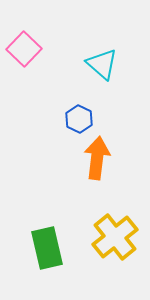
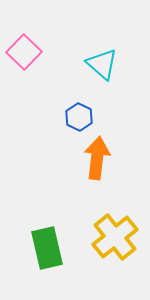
pink square: moved 3 px down
blue hexagon: moved 2 px up
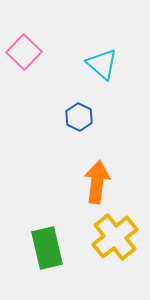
orange arrow: moved 24 px down
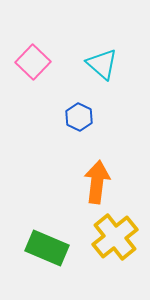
pink square: moved 9 px right, 10 px down
green rectangle: rotated 54 degrees counterclockwise
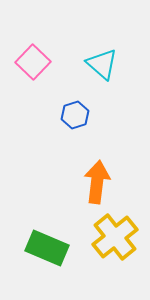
blue hexagon: moved 4 px left, 2 px up; rotated 16 degrees clockwise
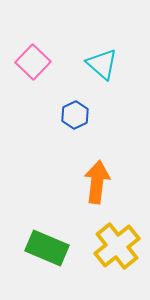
blue hexagon: rotated 8 degrees counterclockwise
yellow cross: moved 2 px right, 9 px down
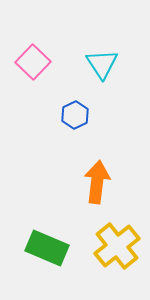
cyan triangle: rotated 16 degrees clockwise
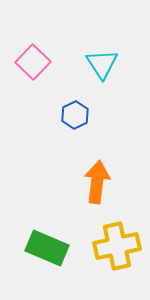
yellow cross: rotated 27 degrees clockwise
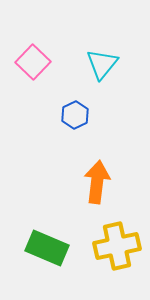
cyan triangle: rotated 12 degrees clockwise
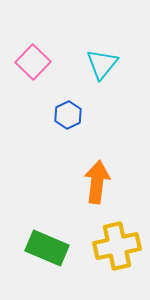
blue hexagon: moved 7 px left
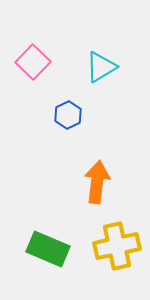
cyan triangle: moved 1 px left, 3 px down; rotated 20 degrees clockwise
green rectangle: moved 1 px right, 1 px down
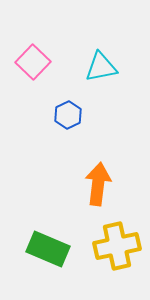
cyan triangle: rotated 20 degrees clockwise
orange arrow: moved 1 px right, 2 px down
